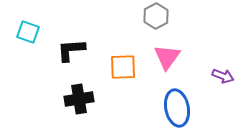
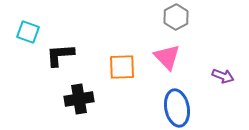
gray hexagon: moved 20 px right, 1 px down
black L-shape: moved 11 px left, 5 px down
pink triangle: rotated 20 degrees counterclockwise
orange square: moved 1 px left
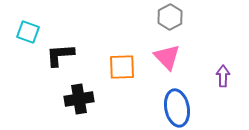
gray hexagon: moved 6 px left
purple arrow: rotated 110 degrees counterclockwise
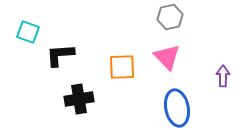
gray hexagon: rotated 15 degrees clockwise
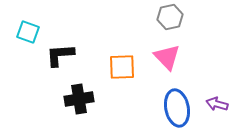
purple arrow: moved 6 px left, 28 px down; rotated 75 degrees counterclockwise
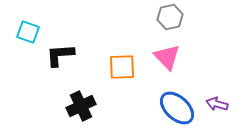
black cross: moved 2 px right, 7 px down; rotated 16 degrees counterclockwise
blue ellipse: rotated 36 degrees counterclockwise
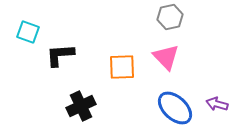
pink triangle: moved 1 px left
blue ellipse: moved 2 px left
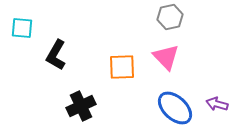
cyan square: moved 6 px left, 4 px up; rotated 15 degrees counterclockwise
black L-shape: moved 4 px left; rotated 56 degrees counterclockwise
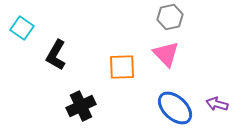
cyan square: rotated 30 degrees clockwise
pink triangle: moved 3 px up
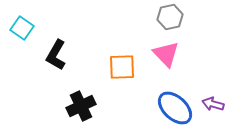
purple arrow: moved 4 px left
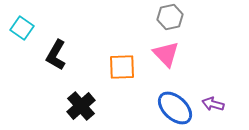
black cross: rotated 16 degrees counterclockwise
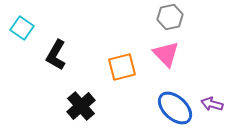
orange square: rotated 12 degrees counterclockwise
purple arrow: moved 1 px left
